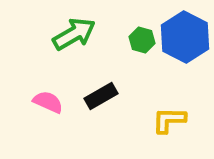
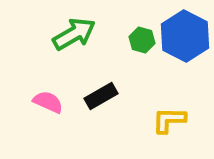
blue hexagon: moved 1 px up
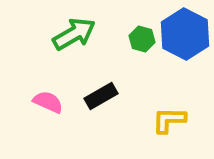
blue hexagon: moved 2 px up
green hexagon: moved 1 px up
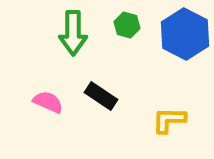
green arrow: moved 1 px left, 1 px up; rotated 120 degrees clockwise
green hexagon: moved 15 px left, 14 px up
black rectangle: rotated 64 degrees clockwise
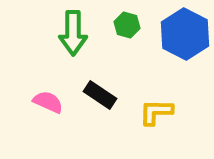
black rectangle: moved 1 px left, 1 px up
yellow L-shape: moved 13 px left, 8 px up
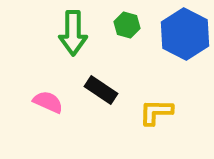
black rectangle: moved 1 px right, 5 px up
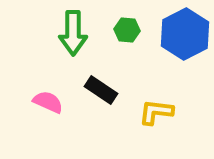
green hexagon: moved 5 px down; rotated 10 degrees counterclockwise
blue hexagon: rotated 6 degrees clockwise
yellow L-shape: rotated 6 degrees clockwise
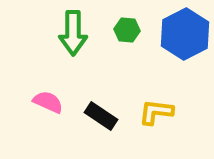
black rectangle: moved 26 px down
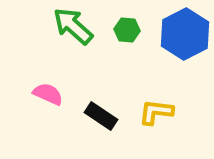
green arrow: moved 7 px up; rotated 132 degrees clockwise
pink semicircle: moved 8 px up
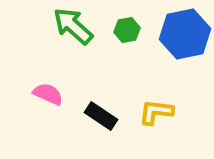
green hexagon: rotated 15 degrees counterclockwise
blue hexagon: rotated 15 degrees clockwise
